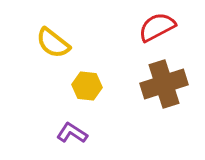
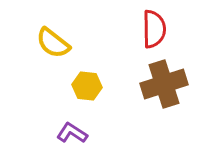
red semicircle: moved 3 px left, 2 px down; rotated 117 degrees clockwise
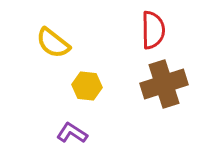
red semicircle: moved 1 px left, 1 px down
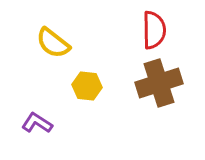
red semicircle: moved 1 px right
brown cross: moved 5 px left, 1 px up
purple L-shape: moved 35 px left, 10 px up
